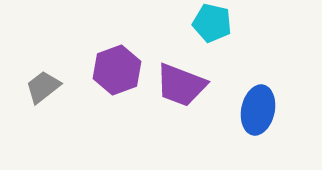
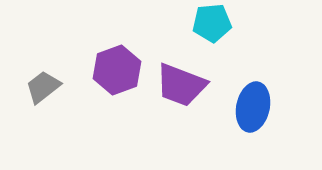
cyan pentagon: rotated 18 degrees counterclockwise
blue ellipse: moved 5 px left, 3 px up
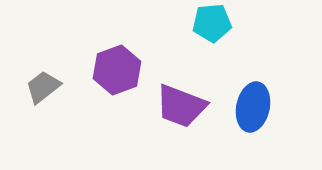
purple trapezoid: moved 21 px down
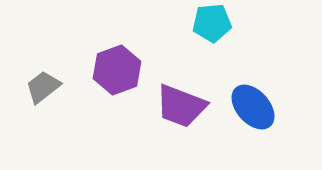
blue ellipse: rotated 54 degrees counterclockwise
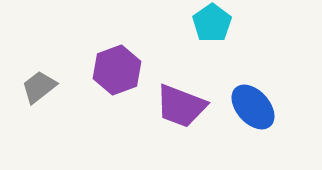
cyan pentagon: rotated 30 degrees counterclockwise
gray trapezoid: moved 4 px left
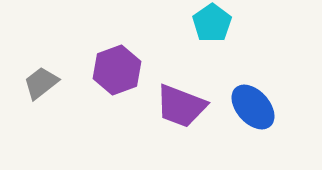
gray trapezoid: moved 2 px right, 4 px up
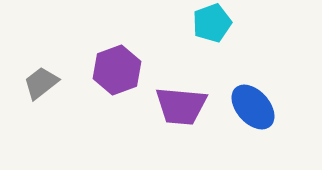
cyan pentagon: rotated 15 degrees clockwise
purple trapezoid: rotated 16 degrees counterclockwise
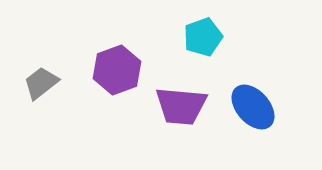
cyan pentagon: moved 9 px left, 14 px down
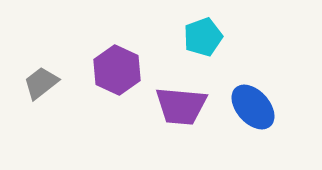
purple hexagon: rotated 15 degrees counterclockwise
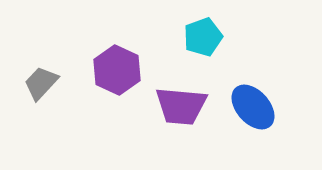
gray trapezoid: rotated 9 degrees counterclockwise
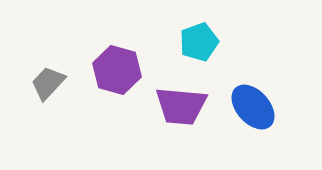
cyan pentagon: moved 4 px left, 5 px down
purple hexagon: rotated 9 degrees counterclockwise
gray trapezoid: moved 7 px right
